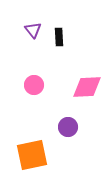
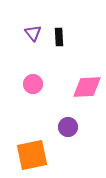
purple triangle: moved 3 px down
pink circle: moved 1 px left, 1 px up
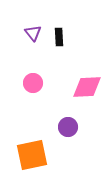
pink circle: moved 1 px up
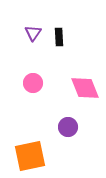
purple triangle: rotated 12 degrees clockwise
pink diamond: moved 2 px left, 1 px down; rotated 72 degrees clockwise
orange square: moved 2 px left, 1 px down
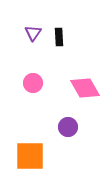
pink diamond: rotated 8 degrees counterclockwise
orange square: rotated 12 degrees clockwise
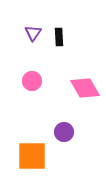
pink circle: moved 1 px left, 2 px up
purple circle: moved 4 px left, 5 px down
orange square: moved 2 px right
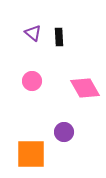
purple triangle: rotated 24 degrees counterclockwise
orange square: moved 1 px left, 2 px up
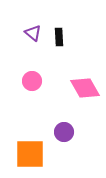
orange square: moved 1 px left
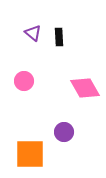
pink circle: moved 8 px left
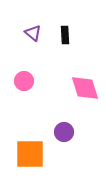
black rectangle: moved 6 px right, 2 px up
pink diamond: rotated 12 degrees clockwise
